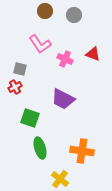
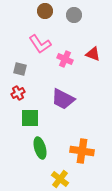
red cross: moved 3 px right, 6 px down
green square: rotated 18 degrees counterclockwise
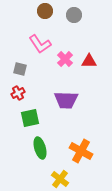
red triangle: moved 4 px left, 7 px down; rotated 21 degrees counterclockwise
pink cross: rotated 21 degrees clockwise
purple trapezoid: moved 3 px right, 1 px down; rotated 25 degrees counterclockwise
green square: rotated 12 degrees counterclockwise
orange cross: moved 1 px left; rotated 20 degrees clockwise
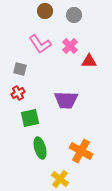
pink cross: moved 5 px right, 13 px up
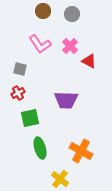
brown circle: moved 2 px left
gray circle: moved 2 px left, 1 px up
red triangle: rotated 28 degrees clockwise
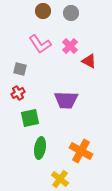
gray circle: moved 1 px left, 1 px up
green ellipse: rotated 25 degrees clockwise
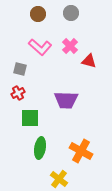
brown circle: moved 5 px left, 3 px down
pink L-shape: moved 3 px down; rotated 15 degrees counterclockwise
red triangle: rotated 14 degrees counterclockwise
green square: rotated 12 degrees clockwise
yellow cross: moved 1 px left
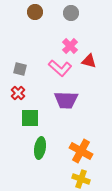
brown circle: moved 3 px left, 2 px up
pink L-shape: moved 20 px right, 21 px down
red cross: rotated 16 degrees counterclockwise
yellow cross: moved 22 px right; rotated 18 degrees counterclockwise
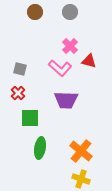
gray circle: moved 1 px left, 1 px up
orange cross: rotated 10 degrees clockwise
